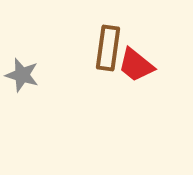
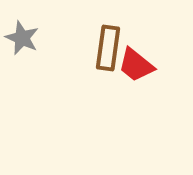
gray star: moved 37 px up; rotated 8 degrees clockwise
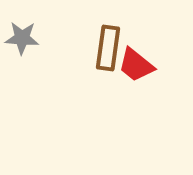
gray star: rotated 20 degrees counterclockwise
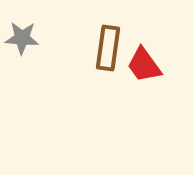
red trapezoid: moved 8 px right; rotated 15 degrees clockwise
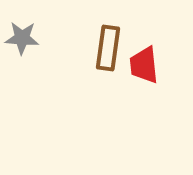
red trapezoid: rotated 30 degrees clockwise
